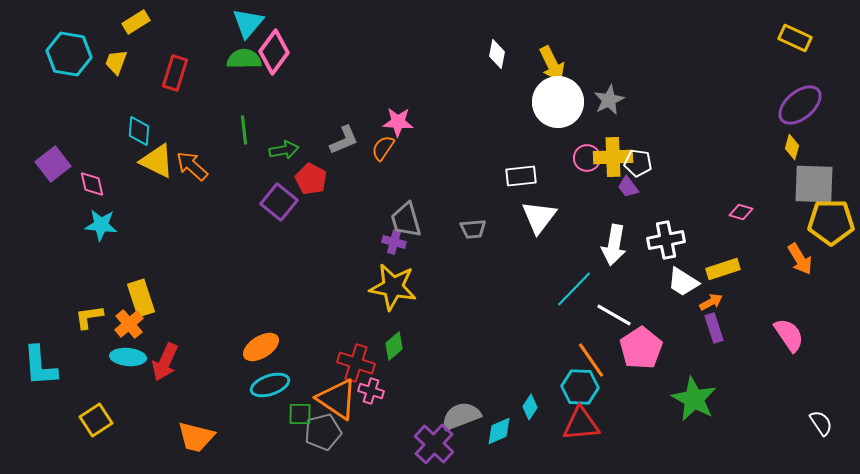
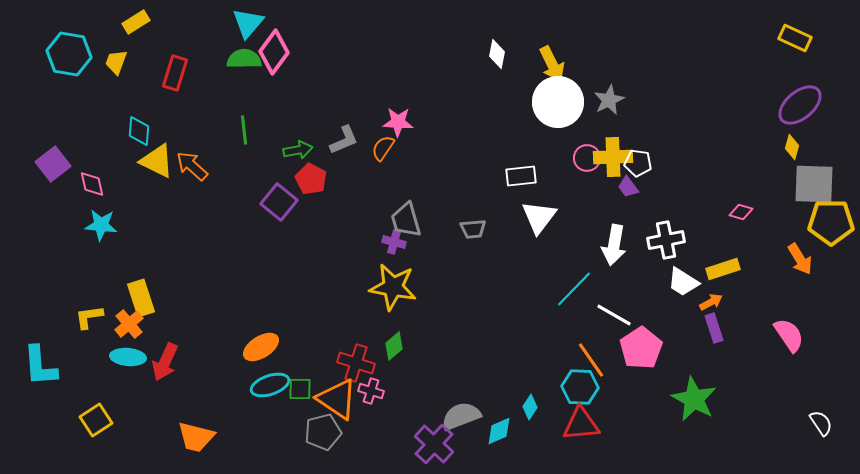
green arrow at (284, 150): moved 14 px right
green square at (300, 414): moved 25 px up
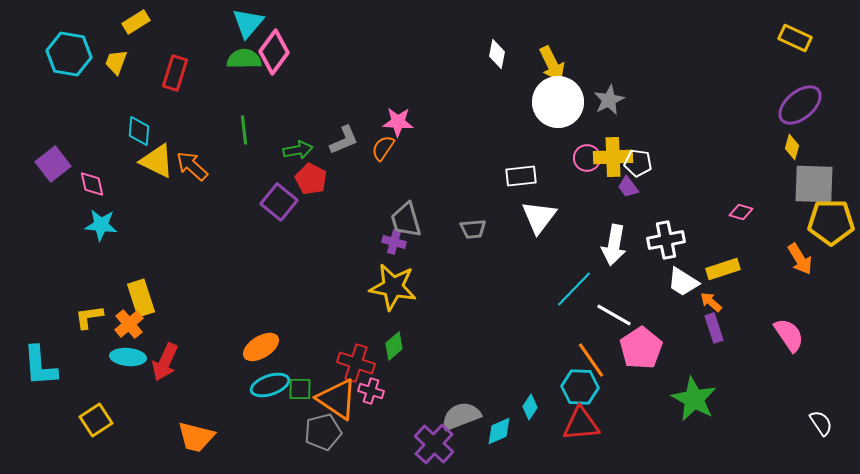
orange arrow at (711, 302): rotated 110 degrees counterclockwise
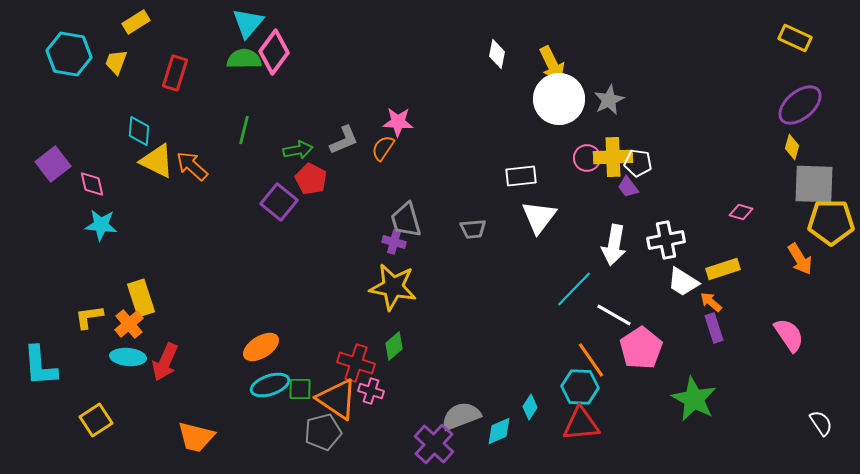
white circle at (558, 102): moved 1 px right, 3 px up
green line at (244, 130): rotated 20 degrees clockwise
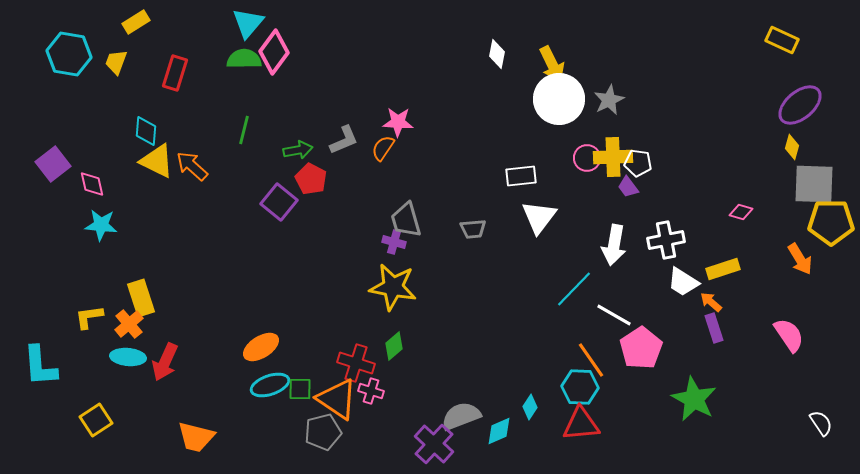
yellow rectangle at (795, 38): moved 13 px left, 2 px down
cyan diamond at (139, 131): moved 7 px right
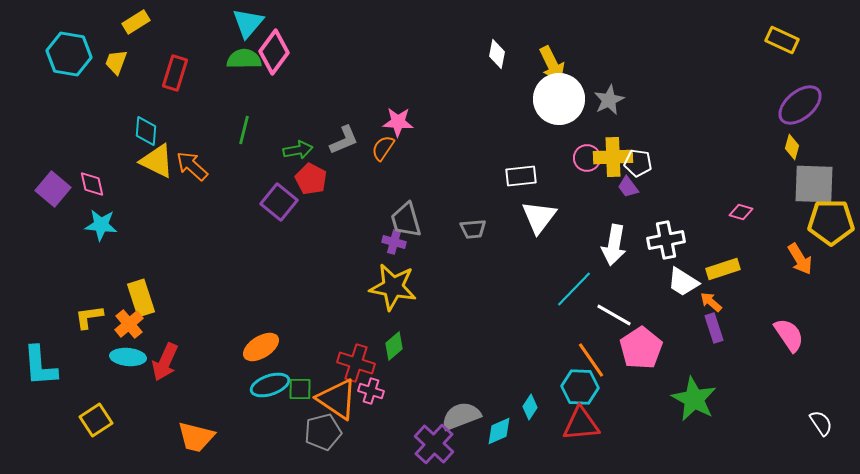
purple square at (53, 164): moved 25 px down; rotated 12 degrees counterclockwise
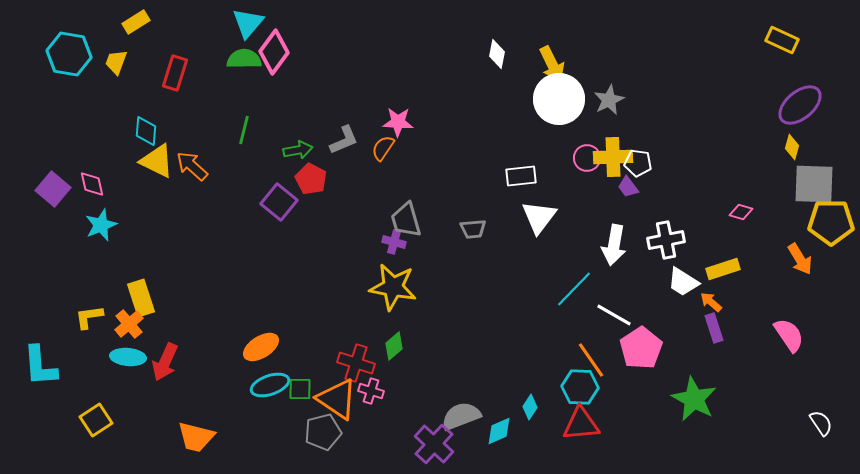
cyan star at (101, 225): rotated 28 degrees counterclockwise
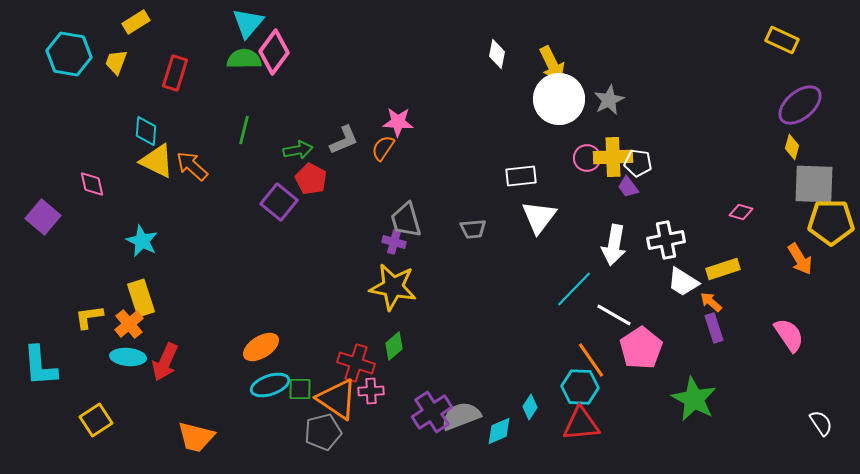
purple square at (53, 189): moved 10 px left, 28 px down
cyan star at (101, 225): moved 41 px right, 16 px down; rotated 24 degrees counterclockwise
pink cross at (371, 391): rotated 20 degrees counterclockwise
purple cross at (434, 444): moved 2 px left, 32 px up; rotated 15 degrees clockwise
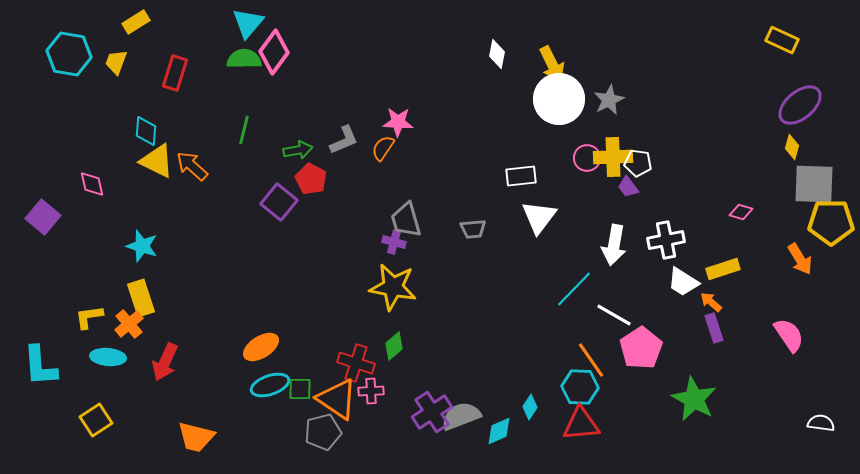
cyan star at (142, 241): moved 5 px down; rotated 8 degrees counterclockwise
cyan ellipse at (128, 357): moved 20 px left
white semicircle at (821, 423): rotated 48 degrees counterclockwise
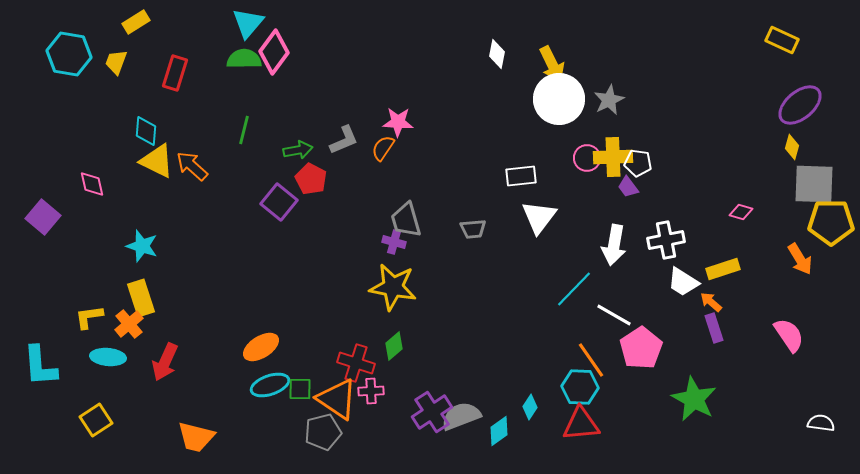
cyan diamond at (499, 431): rotated 12 degrees counterclockwise
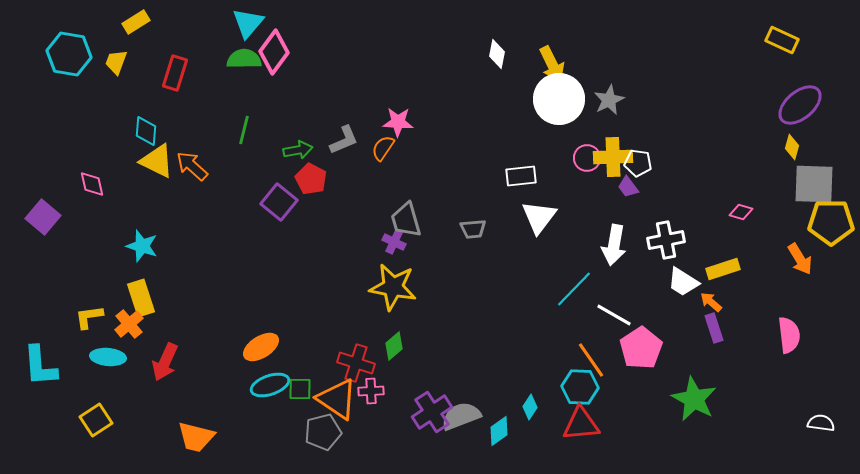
purple cross at (394, 242): rotated 10 degrees clockwise
pink semicircle at (789, 335): rotated 27 degrees clockwise
